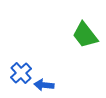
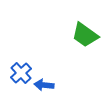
green trapezoid: rotated 16 degrees counterclockwise
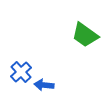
blue cross: moved 1 px up
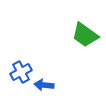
blue cross: rotated 15 degrees clockwise
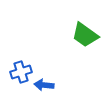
blue cross: rotated 10 degrees clockwise
